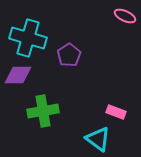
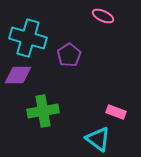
pink ellipse: moved 22 px left
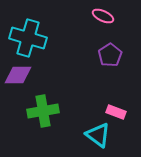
purple pentagon: moved 41 px right
cyan triangle: moved 4 px up
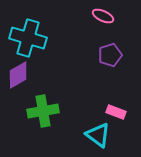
purple pentagon: rotated 15 degrees clockwise
purple diamond: rotated 28 degrees counterclockwise
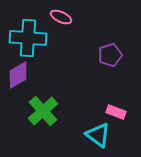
pink ellipse: moved 42 px left, 1 px down
cyan cross: rotated 12 degrees counterclockwise
green cross: rotated 32 degrees counterclockwise
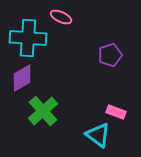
purple diamond: moved 4 px right, 3 px down
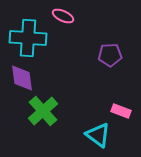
pink ellipse: moved 2 px right, 1 px up
purple pentagon: rotated 15 degrees clockwise
purple diamond: rotated 68 degrees counterclockwise
pink rectangle: moved 5 px right, 1 px up
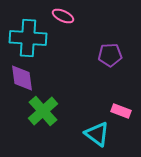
cyan triangle: moved 1 px left, 1 px up
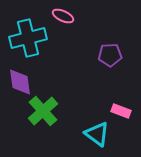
cyan cross: rotated 18 degrees counterclockwise
purple diamond: moved 2 px left, 4 px down
